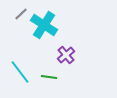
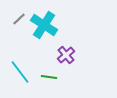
gray line: moved 2 px left, 5 px down
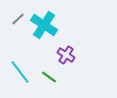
gray line: moved 1 px left
purple cross: rotated 18 degrees counterclockwise
green line: rotated 28 degrees clockwise
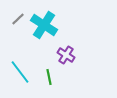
green line: rotated 42 degrees clockwise
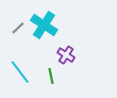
gray line: moved 9 px down
green line: moved 2 px right, 1 px up
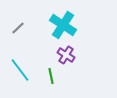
cyan cross: moved 19 px right
cyan line: moved 2 px up
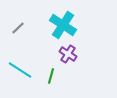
purple cross: moved 2 px right, 1 px up
cyan line: rotated 20 degrees counterclockwise
green line: rotated 28 degrees clockwise
